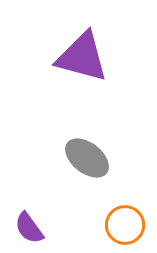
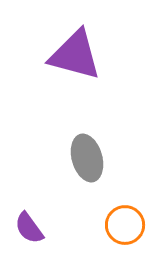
purple triangle: moved 7 px left, 2 px up
gray ellipse: rotated 36 degrees clockwise
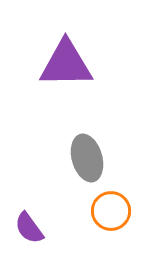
purple triangle: moved 9 px left, 9 px down; rotated 16 degrees counterclockwise
orange circle: moved 14 px left, 14 px up
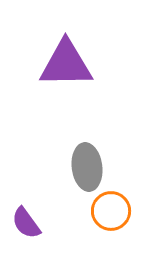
gray ellipse: moved 9 px down; rotated 9 degrees clockwise
purple semicircle: moved 3 px left, 5 px up
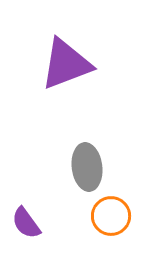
purple triangle: rotated 20 degrees counterclockwise
orange circle: moved 5 px down
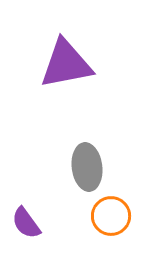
purple triangle: rotated 10 degrees clockwise
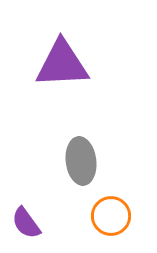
purple triangle: moved 4 px left; rotated 8 degrees clockwise
gray ellipse: moved 6 px left, 6 px up
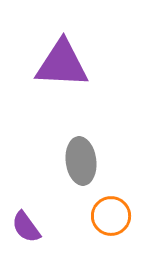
purple triangle: rotated 6 degrees clockwise
purple semicircle: moved 4 px down
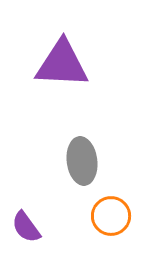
gray ellipse: moved 1 px right
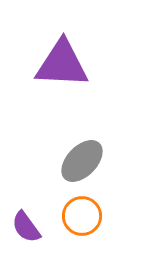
gray ellipse: rotated 51 degrees clockwise
orange circle: moved 29 px left
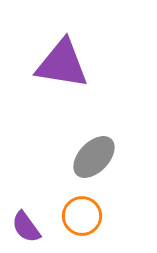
purple triangle: rotated 6 degrees clockwise
gray ellipse: moved 12 px right, 4 px up
